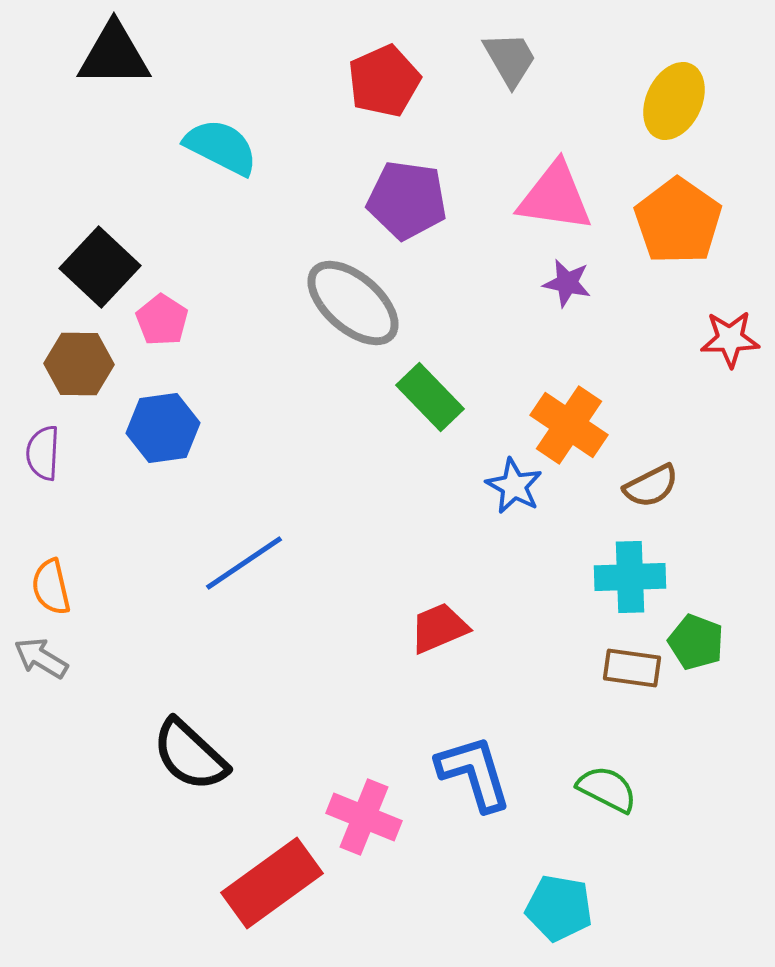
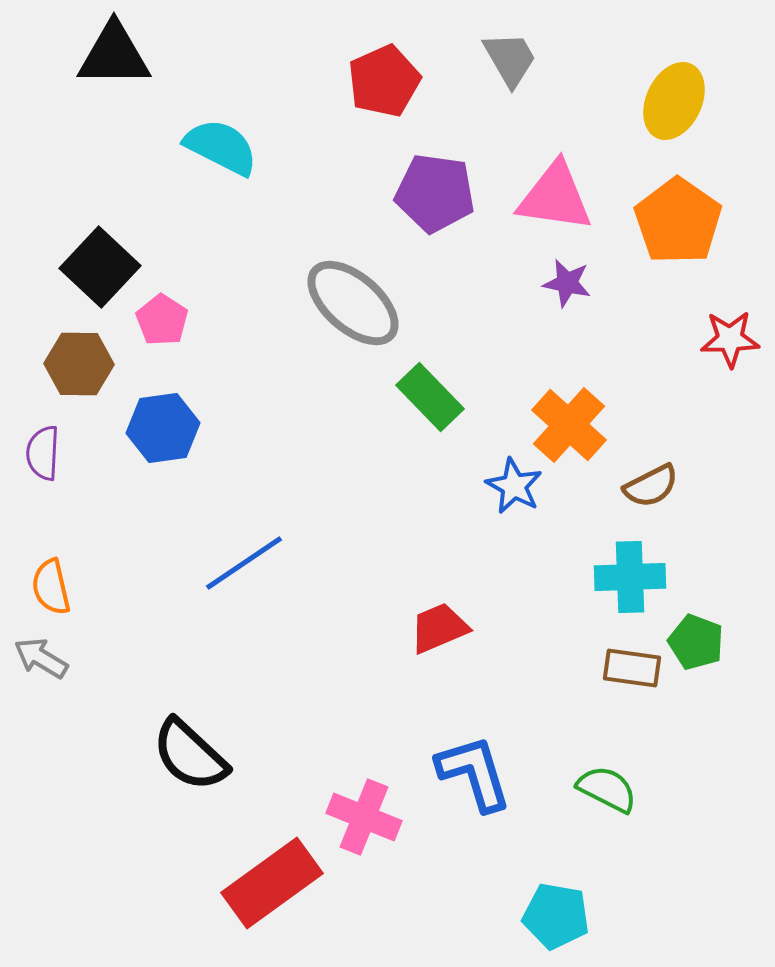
purple pentagon: moved 28 px right, 7 px up
orange cross: rotated 8 degrees clockwise
cyan pentagon: moved 3 px left, 8 px down
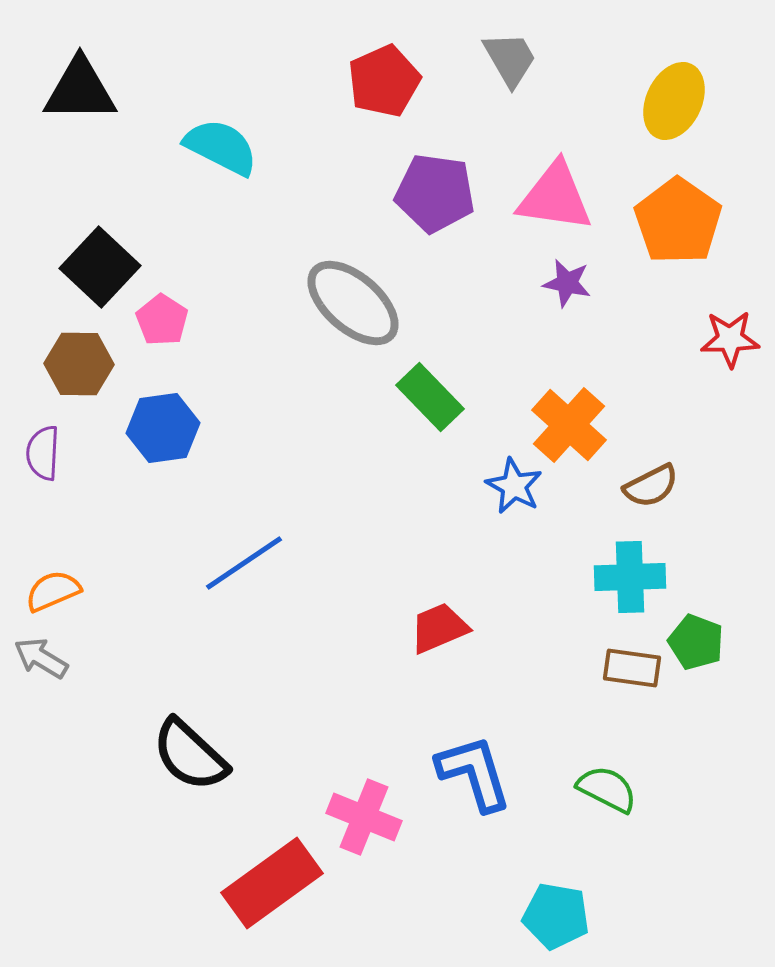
black triangle: moved 34 px left, 35 px down
orange semicircle: moved 2 px right, 4 px down; rotated 80 degrees clockwise
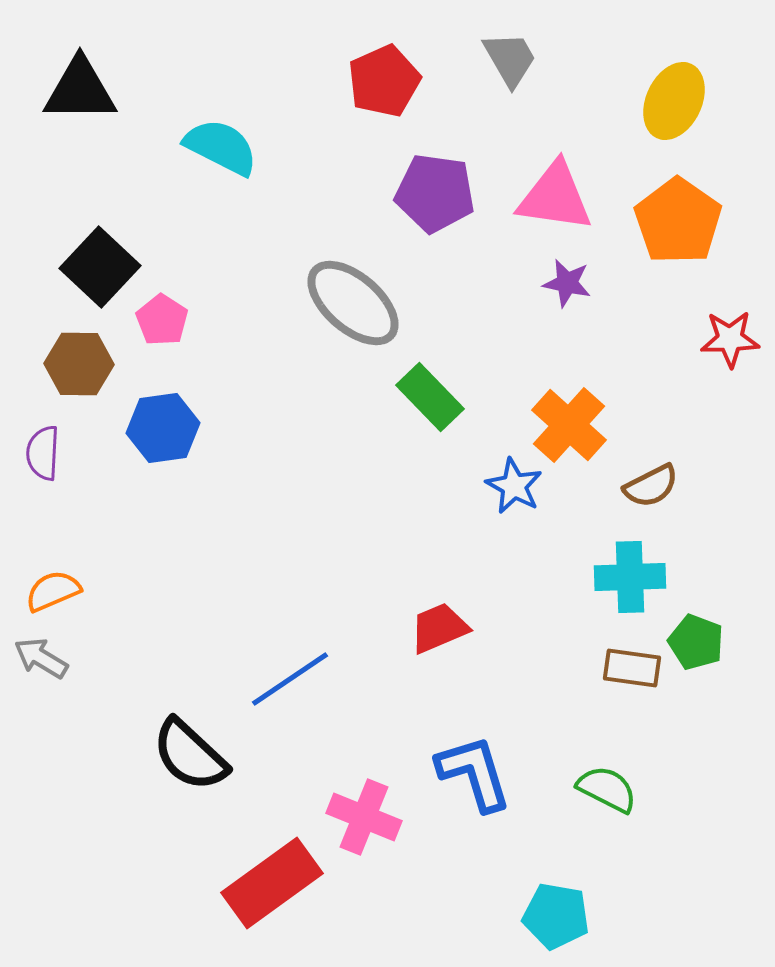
blue line: moved 46 px right, 116 px down
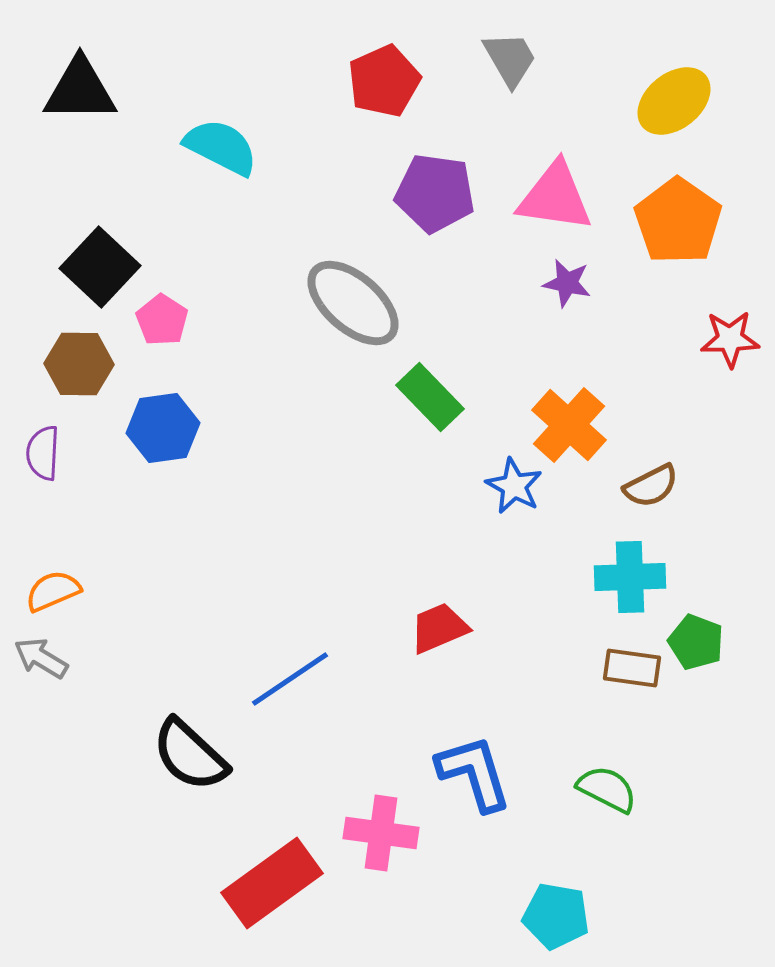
yellow ellipse: rotated 26 degrees clockwise
pink cross: moved 17 px right, 16 px down; rotated 14 degrees counterclockwise
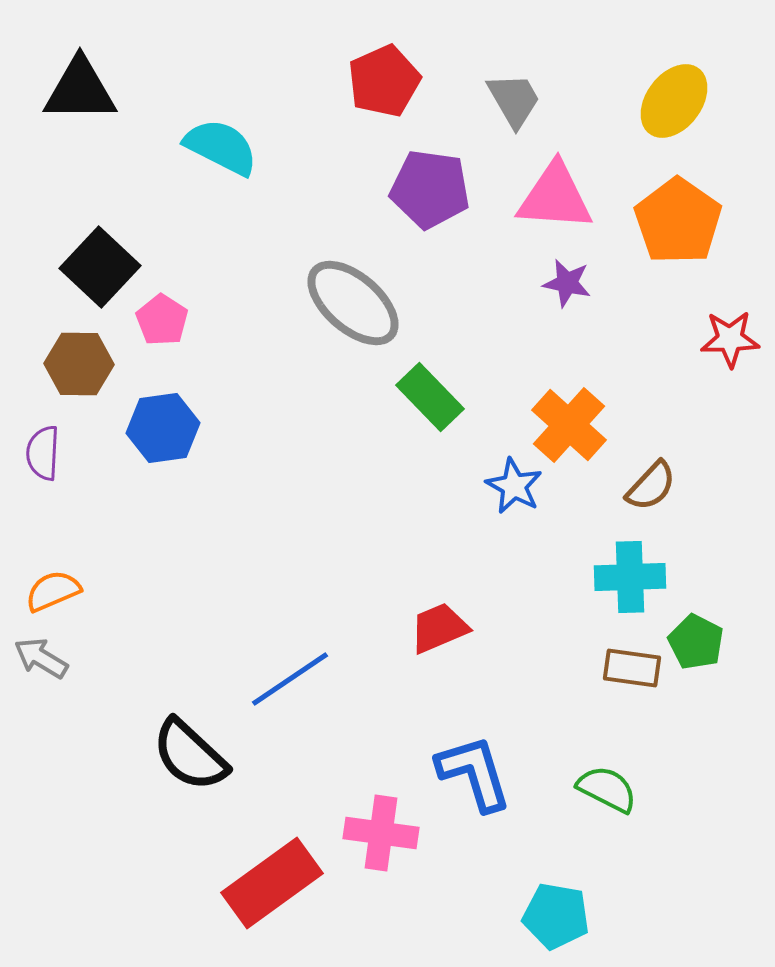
gray trapezoid: moved 4 px right, 41 px down
yellow ellipse: rotated 14 degrees counterclockwise
purple pentagon: moved 5 px left, 4 px up
pink triangle: rotated 4 degrees counterclockwise
brown semicircle: rotated 20 degrees counterclockwise
green pentagon: rotated 6 degrees clockwise
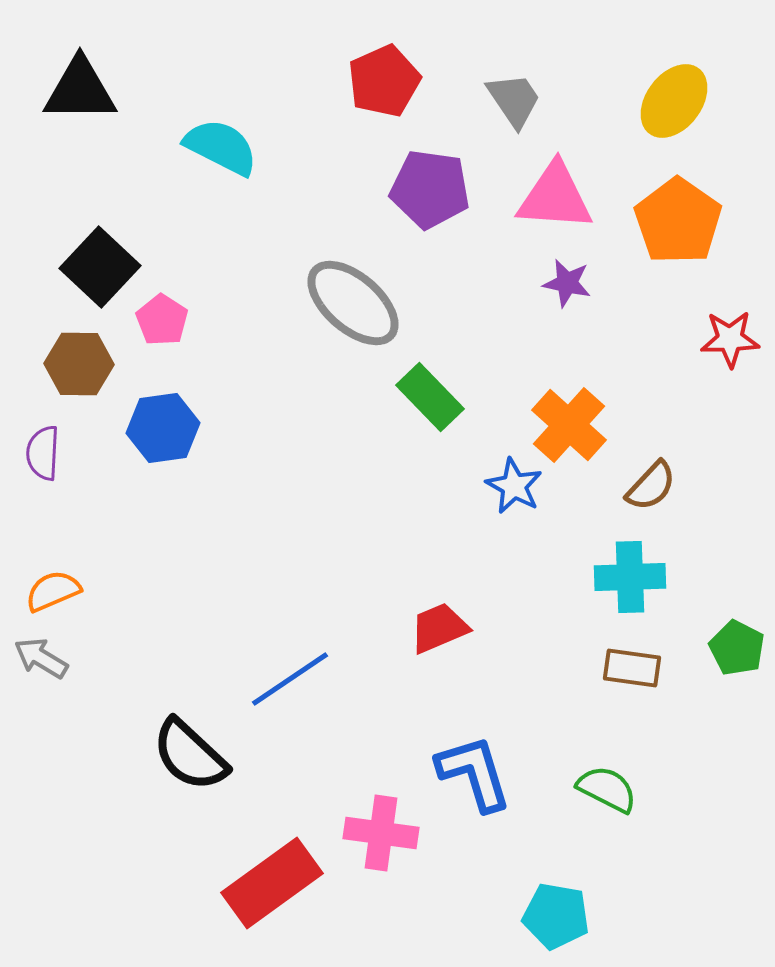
gray trapezoid: rotated 4 degrees counterclockwise
green pentagon: moved 41 px right, 6 px down
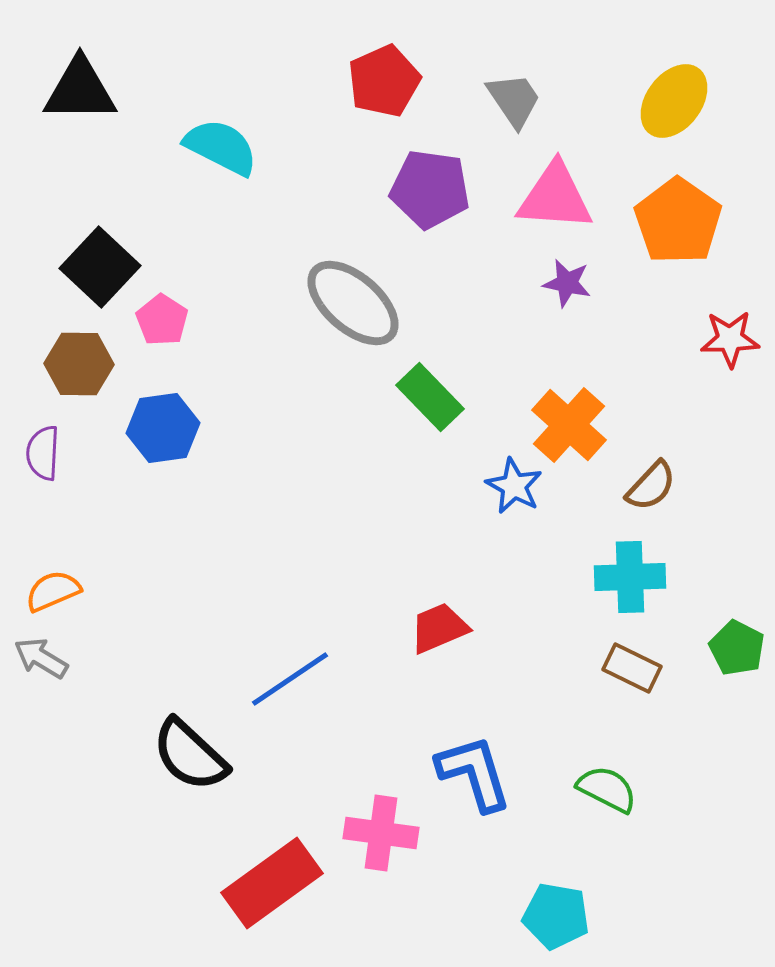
brown rectangle: rotated 18 degrees clockwise
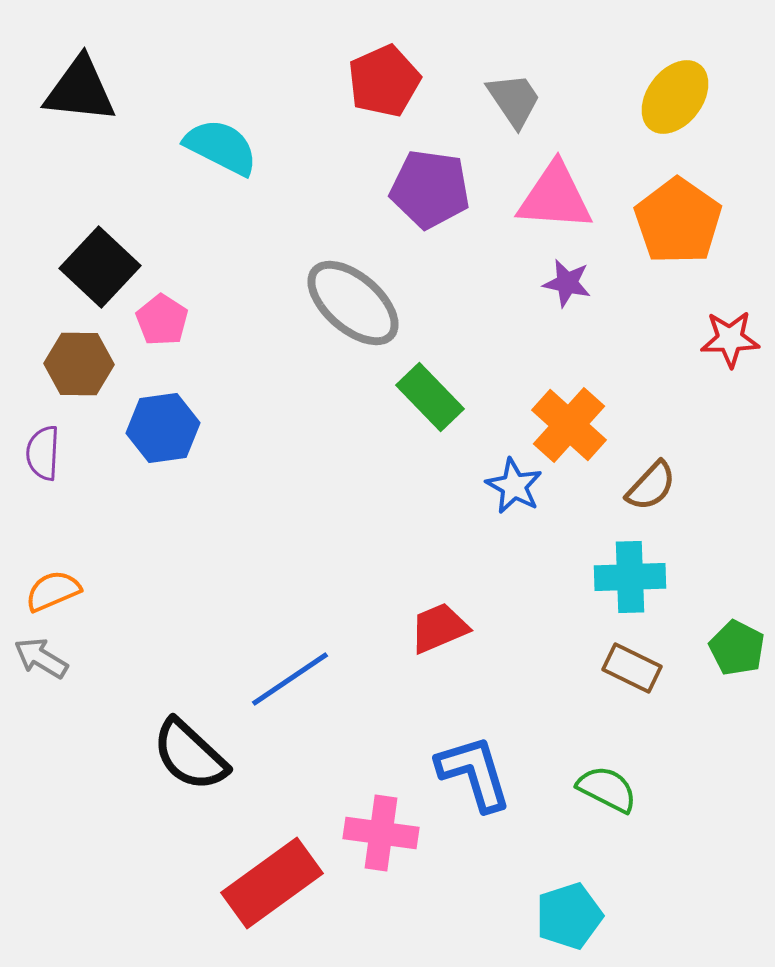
black triangle: rotated 6 degrees clockwise
yellow ellipse: moved 1 px right, 4 px up
cyan pentagon: moved 13 px right; rotated 28 degrees counterclockwise
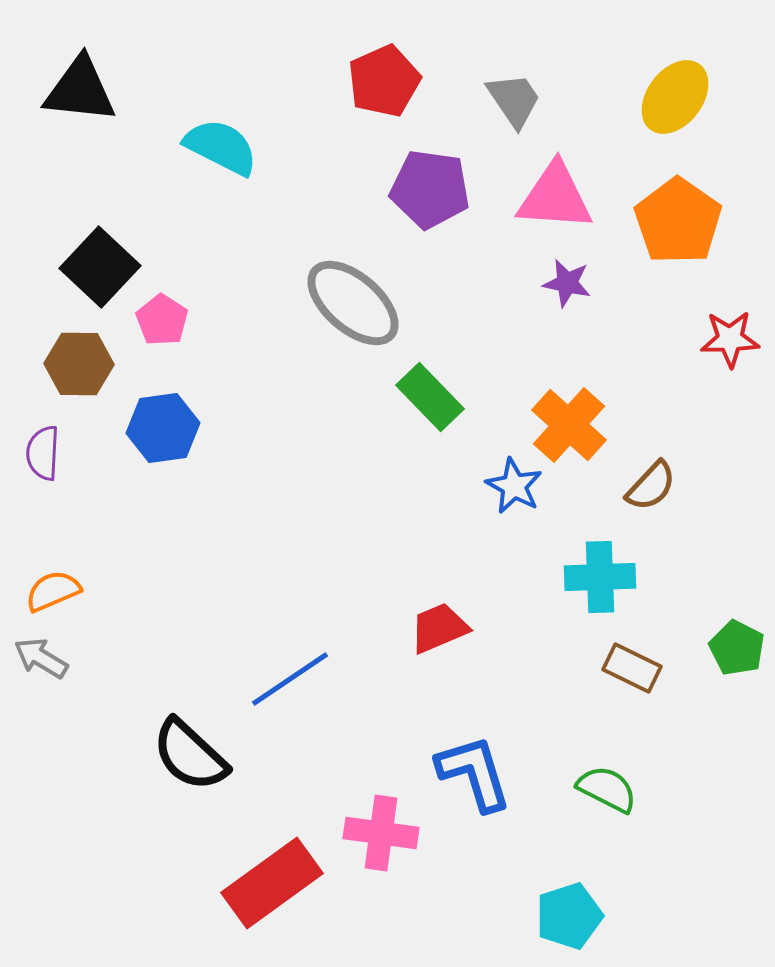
cyan cross: moved 30 px left
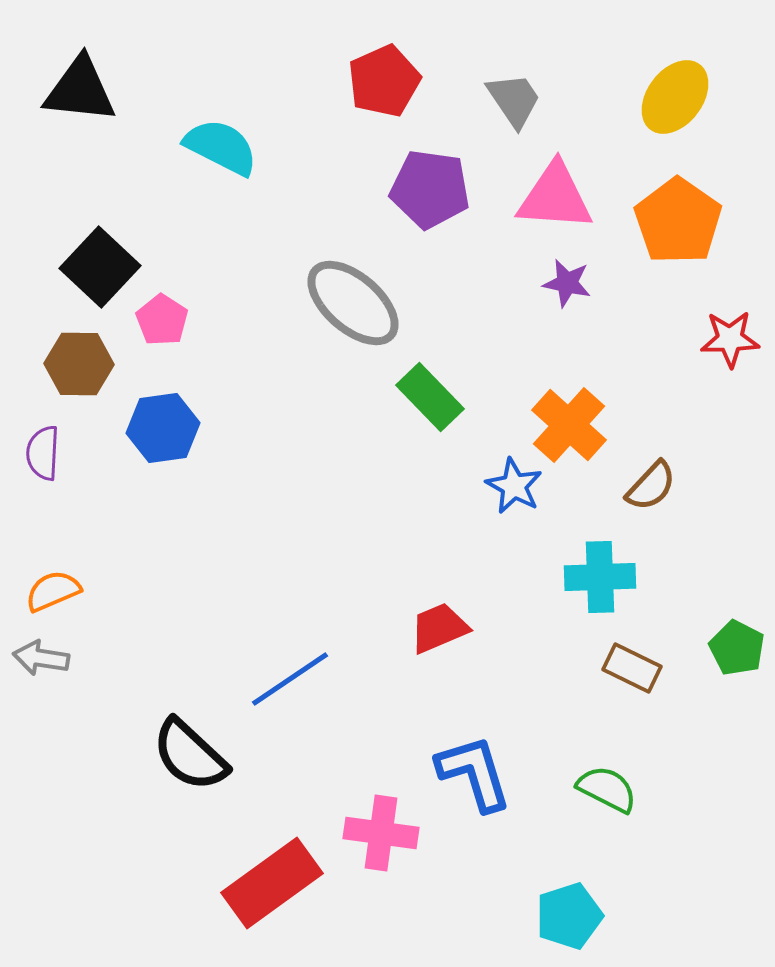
gray arrow: rotated 22 degrees counterclockwise
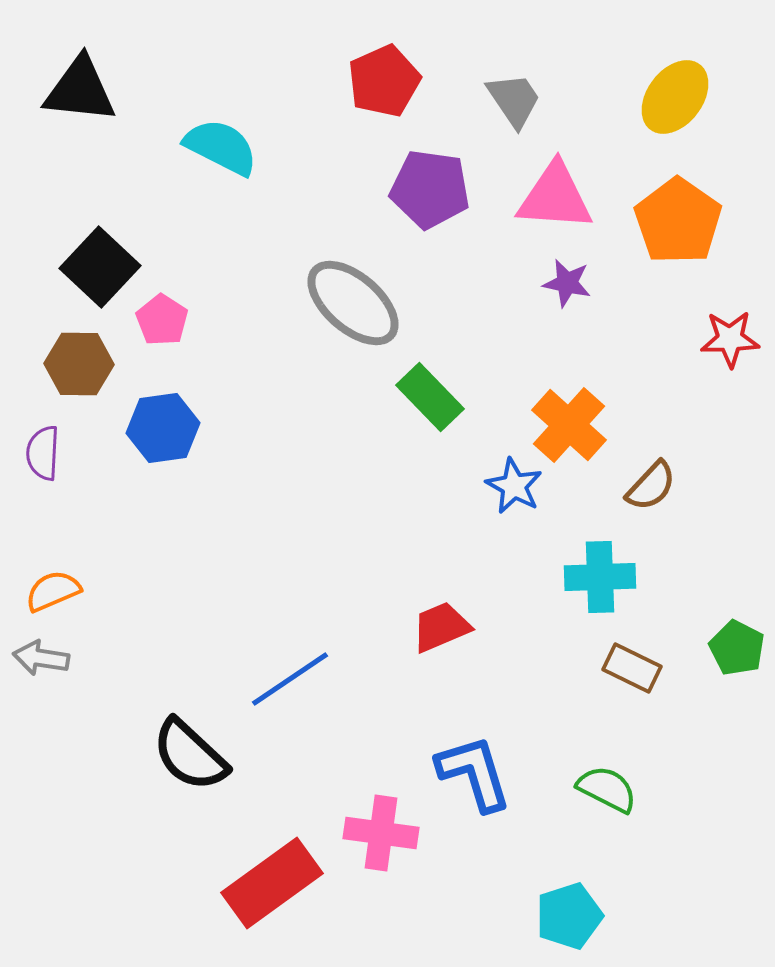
red trapezoid: moved 2 px right, 1 px up
